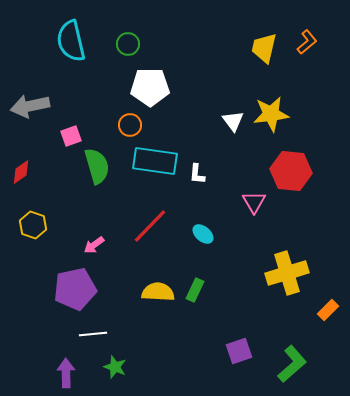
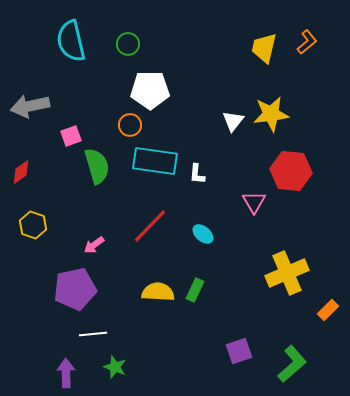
white pentagon: moved 3 px down
white triangle: rotated 15 degrees clockwise
yellow cross: rotated 6 degrees counterclockwise
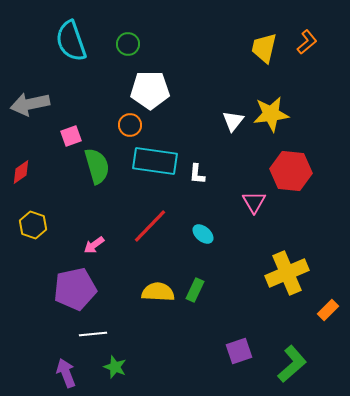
cyan semicircle: rotated 6 degrees counterclockwise
gray arrow: moved 2 px up
purple arrow: rotated 20 degrees counterclockwise
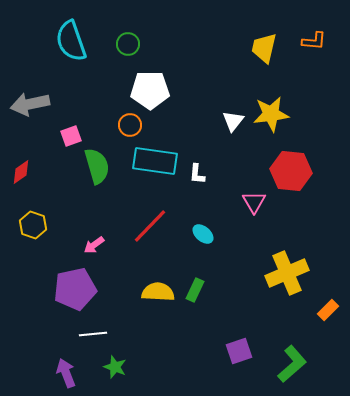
orange L-shape: moved 7 px right, 1 px up; rotated 45 degrees clockwise
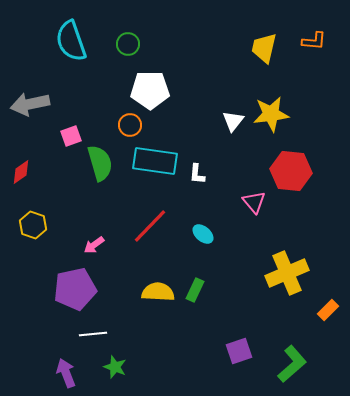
green semicircle: moved 3 px right, 3 px up
pink triangle: rotated 10 degrees counterclockwise
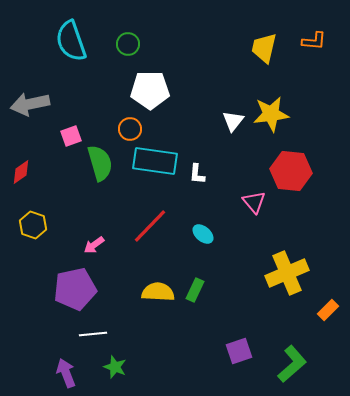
orange circle: moved 4 px down
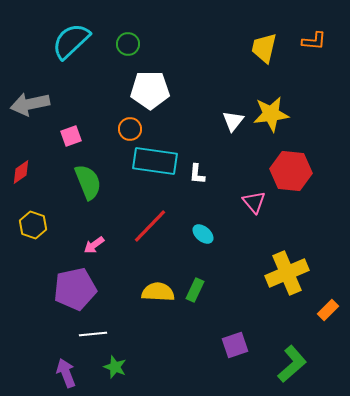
cyan semicircle: rotated 66 degrees clockwise
green semicircle: moved 12 px left, 19 px down; rotated 6 degrees counterclockwise
purple square: moved 4 px left, 6 px up
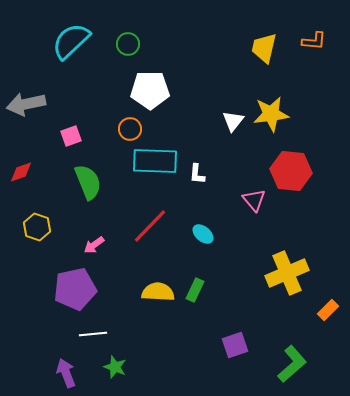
gray arrow: moved 4 px left
cyan rectangle: rotated 6 degrees counterclockwise
red diamond: rotated 15 degrees clockwise
pink triangle: moved 2 px up
yellow hexagon: moved 4 px right, 2 px down
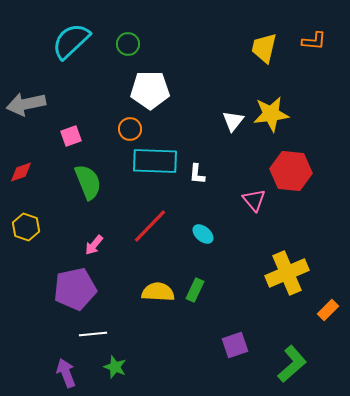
yellow hexagon: moved 11 px left
pink arrow: rotated 15 degrees counterclockwise
